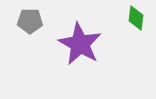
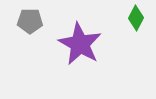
green diamond: rotated 20 degrees clockwise
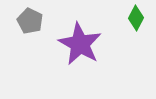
gray pentagon: rotated 25 degrees clockwise
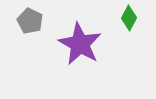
green diamond: moved 7 px left
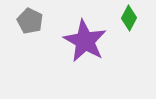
purple star: moved 5 px right, 3 px up
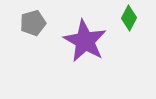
gray pentagon: moved 3 px right, 2 px down; rotated 30 degrees clockwise
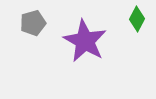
green diamond: moved 8 px right, 1 px down
